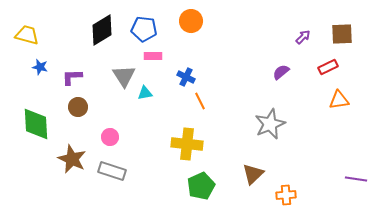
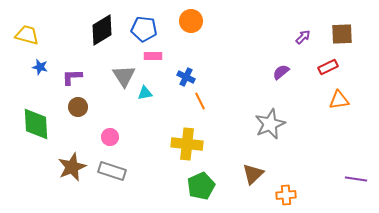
brown star: moved 8 px down; rotated 24 degrees clockwise
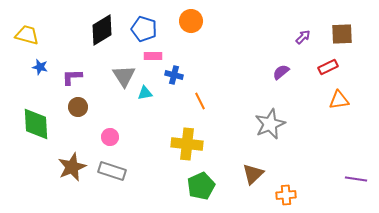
blue pentagon: rotated 10 degrees clockwise
blue cross: moved 12 px left, 2 px up; rotated 12 degrees counterclockwise
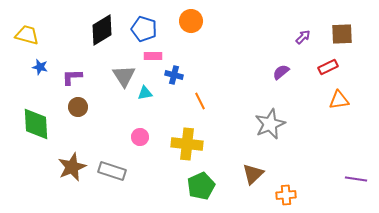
pink circle: moved 30 px right
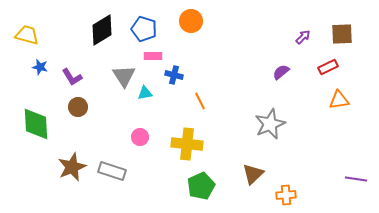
purple L-shape: rotated 120 degrees counterclockwise
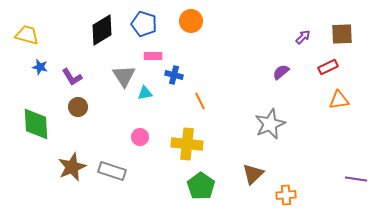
blue pentagon: moved 5 px up
green pentagon: rotated 12 degrees counterclockwise
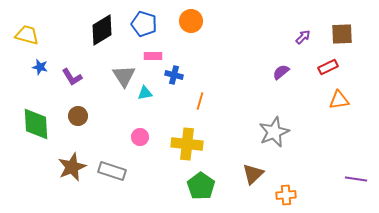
orange line: rotated 42 degrees clockwise
brown circle: moved 9 px down
gray star: moved 4 px right, 8 px down
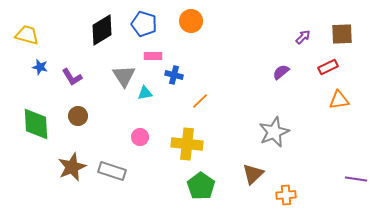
orange line: rotated 30 degrees clockwise
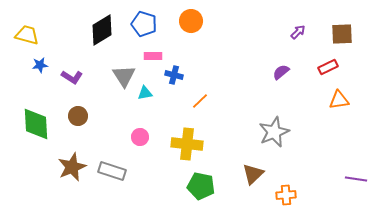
purple arrow: moved 5 px left, 5 px up
blue star: moved 2 px up; rotated 21 degrees counterclockwise
purple L-shape: rotated 25 degrees counterclockwise
green pentagon: rotated 24 degrees counterclockwise
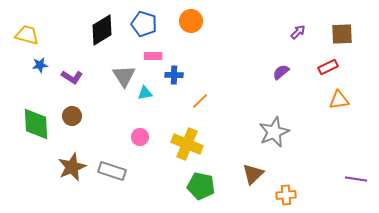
blue cross: rotated 12 degrees counterclockwise
brown circle: moved 6 px left
yellow cross: rotated 16 degrees clockwise
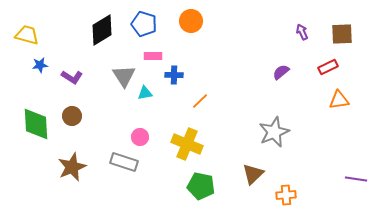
purple arrow: moved 4 px right; rotated 70 degrees counterclockwise
gray rectangle: moved 12 px right, 9 px up
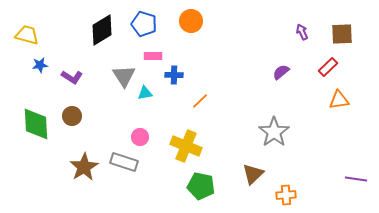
red rectangle: rotated 18 degrees counterclockwise
gray star: rotated 12 degrees counterclockwise
yellow cross: moved 1 px left, 2 px down
brown star: moved 12 px right; rotated 8 degrees counterclockwise
